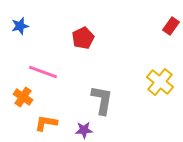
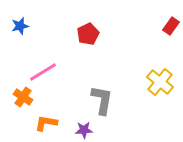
red pentagon: moved 5 px right, 4 px up
pink line: rotated 52 degrees counterclockwise
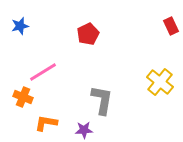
red rectangle: rotated 60 degrees counterclockwise
orange cross: rotated 12 degrees counterclockwise
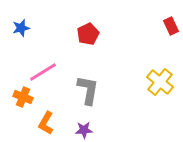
blue star: moved 1 px right, 2 px down
gray L-shape: moved 14 px left, 10 px up
orange L-shape: rotated 70 degrees counterclockwise
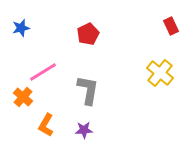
yellow cross: moved 9 px up
orange cross: rotated 18 degrees clockwise
orange L-shape: moved 2 px down
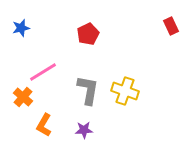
yellow cross: moved 35 px left, 18 px down; rotated 20 degrees counterclockwise
orange L-shape: moved 2 px left
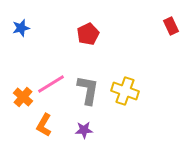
pink line: moved 8 px right, 12 px down
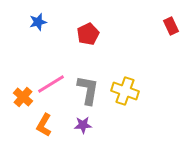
blue star: moved 17 px right, 6 px up
purple star: moved 1 px left, 5 px up
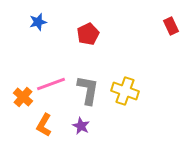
pink line: rotated 12 degrees clockwise
purple star: moved 2 px left, 1 px down; rotated 30 degrees clockwise
